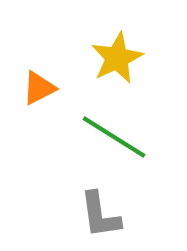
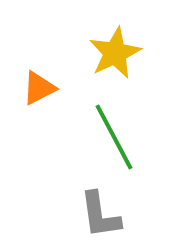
yellow star: moved 2 px left, 5 px up
green line: rotated 30 degrees clockwise
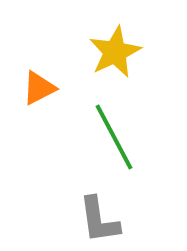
yellow star: moved 1 px up
gray L-shape: moved 1 px left, 5 px down
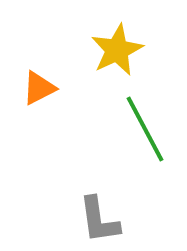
yellow star: moved 2 px right, 2 px up
green line: moved 31 px right, 8 px up
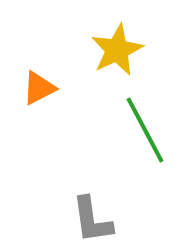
green line: moved 1 px down
gray L-shape: moved 7 px left
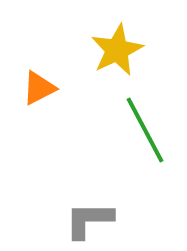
gray L-shape: moved 3 px left; rotated 98 degrees clockwise
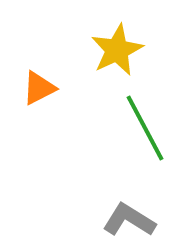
green line: moved 2 px up
gray L-shape: moved 40 px right; rotated 32 degrees clockwise
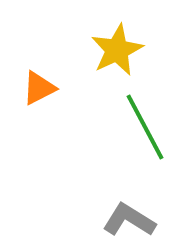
green line: moved 1 px up
